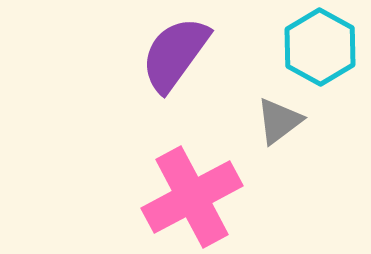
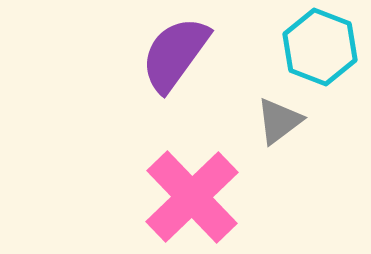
cyan hexagon: rotated 8 degrees counterclockwise
pink cross: rotated 16 degrees counterclockwise
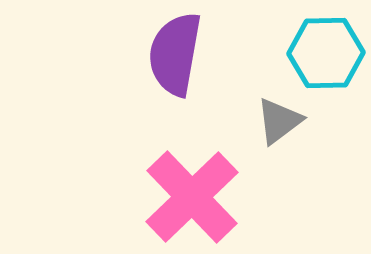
cyan hexagon: moved 6 px right, 6 px down; rotated 22 degrees counterclockwise
purple semicircle: rotated 26 degrees counterclockwise
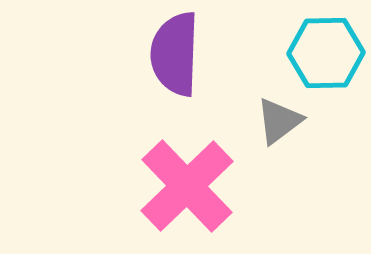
purple semicircle: rotated 8 degrees counterclockwise
pink cross: moved 5 px left, 11 px up
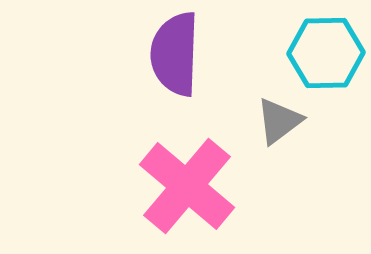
pink cross: rotated 6 degrees counterclockwise
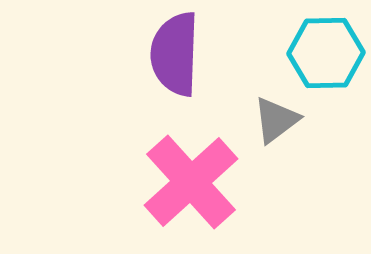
gray triangle: moved 3 px left, 1 px up
pink cross: moved 4 px right, 4 px up; rotated 8 degrees clockwise
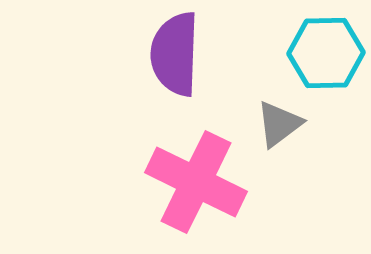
gray triangle: moved 3 px right, 4 px down
pink cross: moved 5 px right; rotated 22 degrees counterclockwise
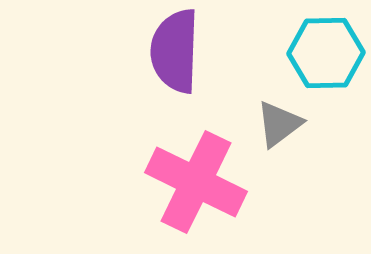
purple semicircle: moved 3 px up
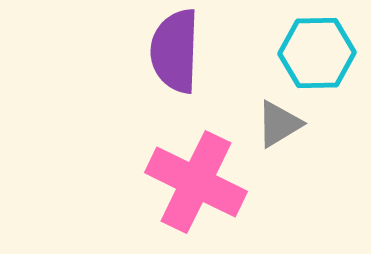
cyan hexagon: moved 9 px left
gray triangle: rotated 6 degrees clockwise
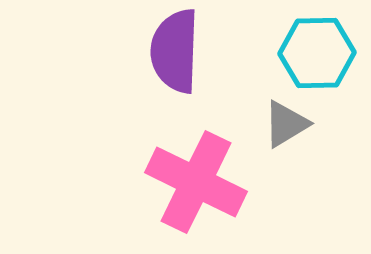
gray triangle: moved 7 px right
